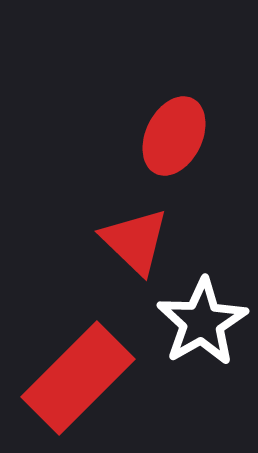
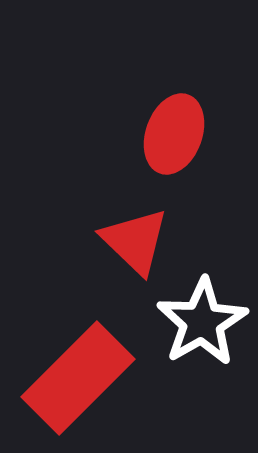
red ellipse: moved 2 px up; rotated 6 degrees counterclockwise
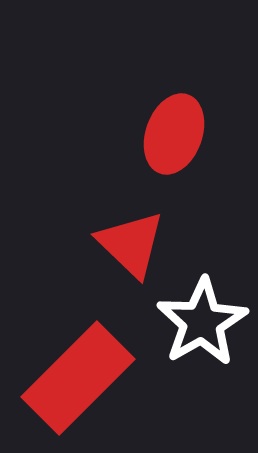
red triangle: moved 4 px left, 3 px down
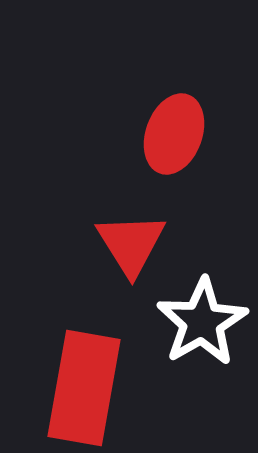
red triangle: rotated 14 degrees clockwise
red rectangle: moved 6 px right, 10 px down; rotated 35 degrees counterclockwise
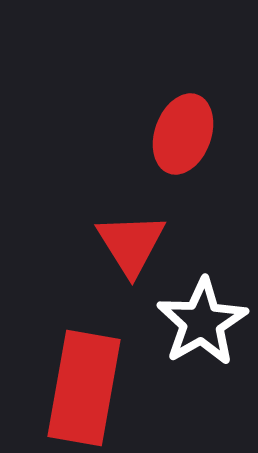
red ellipse: moved 9 px right
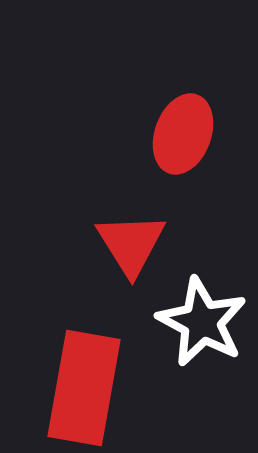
white star: rotated 14 degrees counterclockwise
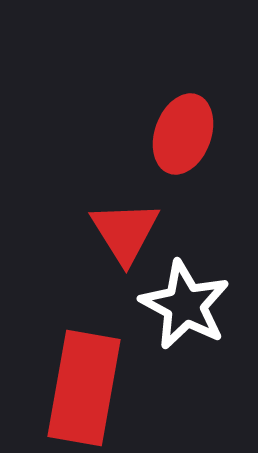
red triangle: moved 6 px left, 12 px up
white star: moved 17 px left, 17 px up
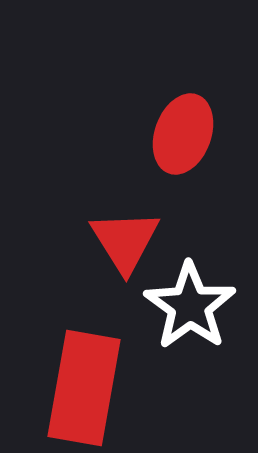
red triangle: moved 9 px down
white star: moved 5 px right, 1 px down; rotated 8 degrees clockwise
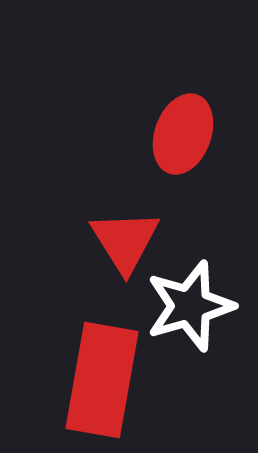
white star: rotated 20 degrees clockwise
red rectangle: moved 18 px right, 8 px up
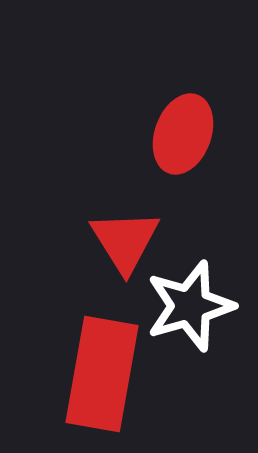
red rectangle: moved 6 px up
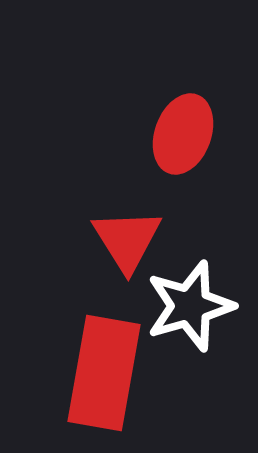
red triangle: moved 2 px right, 1 px up
red rectangle: moved 2 px right, 1 px up
